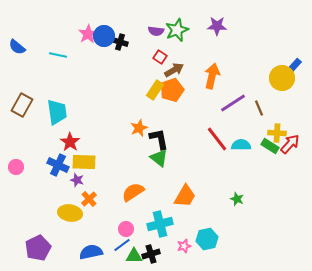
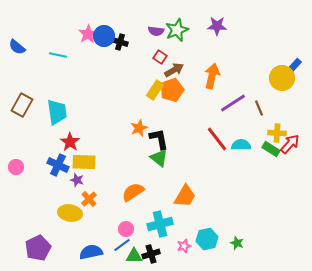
green rectangle at (270, 146): moved 1 px right, 3 px down
green star at (237, 199): moved 44 px down
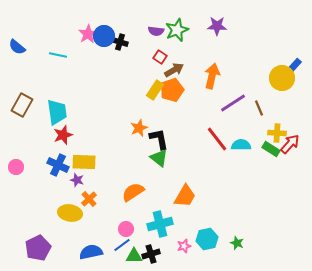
red star at (70, 142): moved 7 px left, 7 px up; rotated 18 degrees clockwise
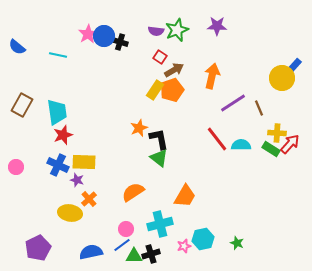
cyan hexagon at (207, 239): moved 4 px left
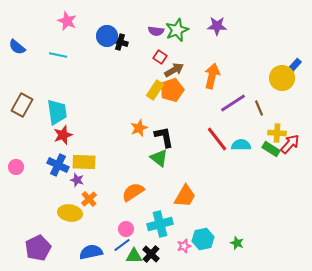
pink star at (88, 34): moved 21 px left, 13 px up; rotated 18 degrees counterclockwise
blue circle at (104, 36): moved 3 px right
black L-shape at (159, 139): moved 5 px right, 2 px up
black cross at (151, 254): rotated 30 degrees counterclockwise
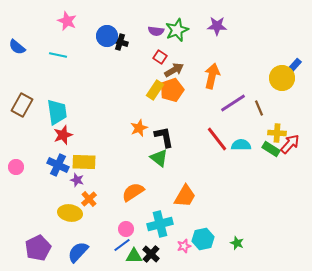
blue semicircle at (91, 252): moved 13 px left; rotated 35 degrees counterclockwise
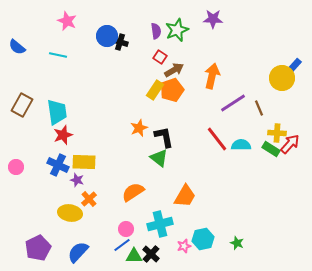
purple star at (217, 26): moved 4 px left, 7 px up
purple semicircle at (156, 31): rotated 105 degrees counterclockwise
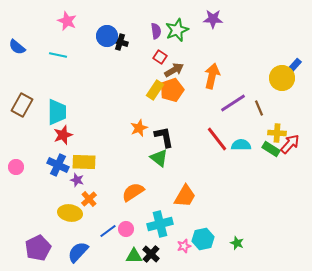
cyan trapezoid at (57, 112): rotated 8 degrees clockwise
blue line at (122, 245): moved 14 px left, 14 px up
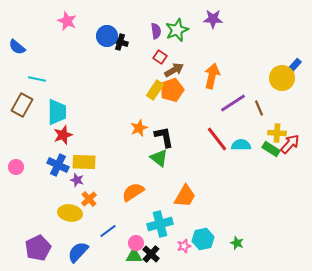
cyan line at (58, 55): moved 21 px left, 24 px down
pink circle at (126, 229): moved 10 px right, 14 px down
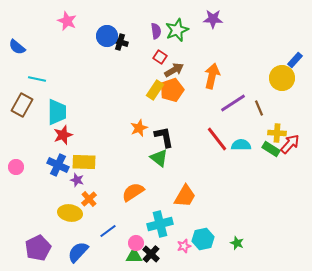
blue rectangle at (294, 66): moved 1 px right, 6 px up
